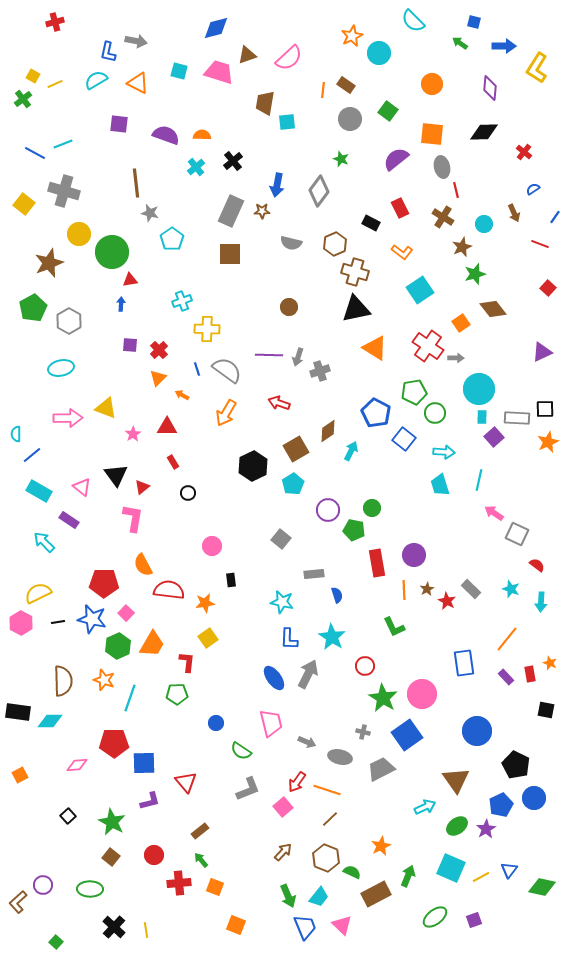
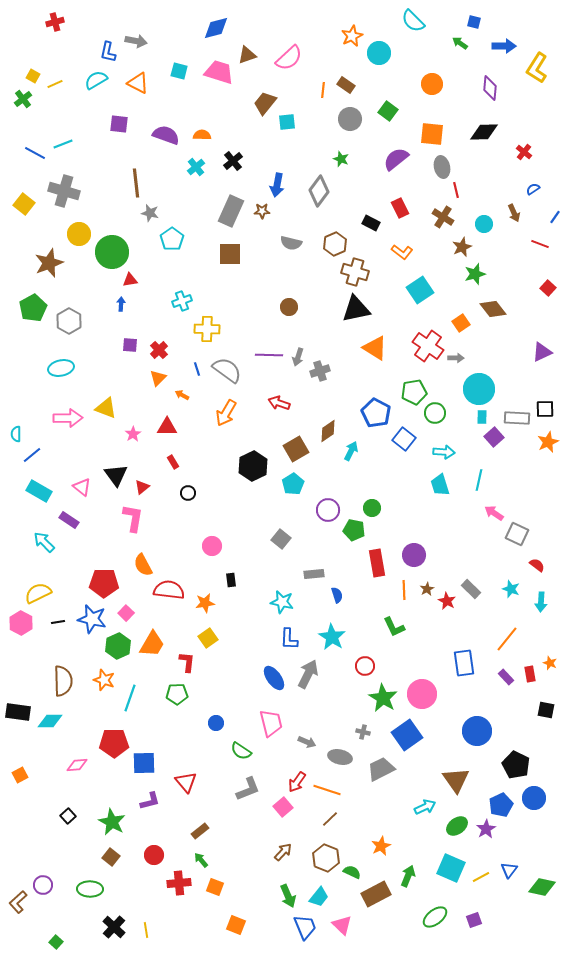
brown trapezoid at (265, 103): rotated 30 degrees clockwise
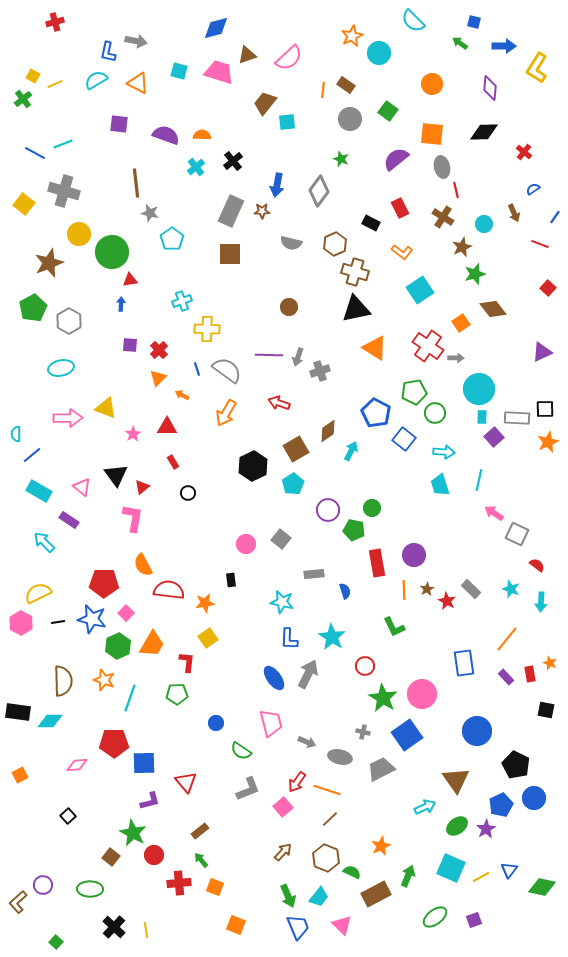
pink circle at (212, 546): moved 34 px right, 2 px up
blue semicircle at (337, 595): moved 8 px right, 4 px up
green star at (112, 822): moved 21 px right, 11 px down
blue trapezoid at (305, 927): moved 7 px left
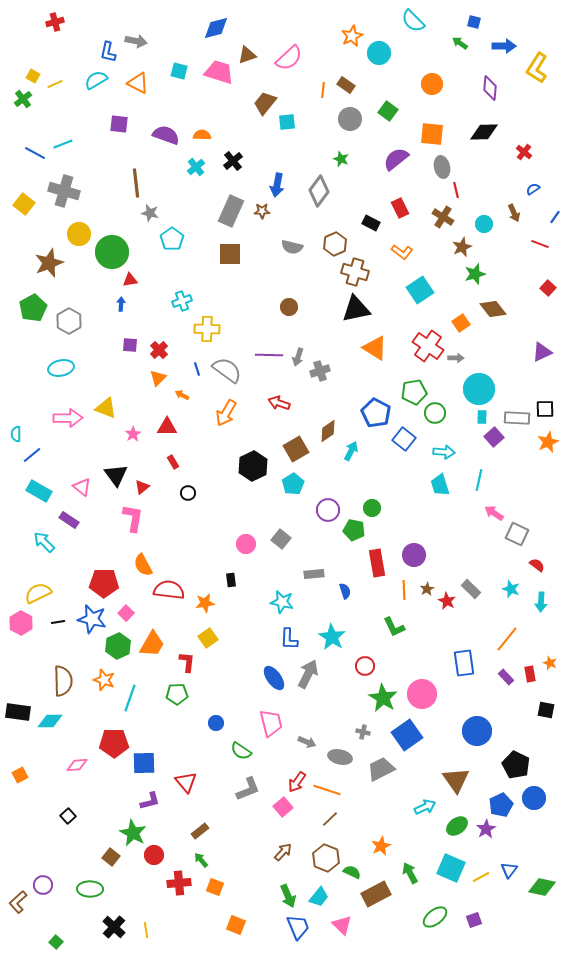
gray semicircle at (291, 243): moved 1 px right, 4 px down
green arrow at (408, 876): moved 2 px right, 3 px up; rotated 50 degrees counterclockwise
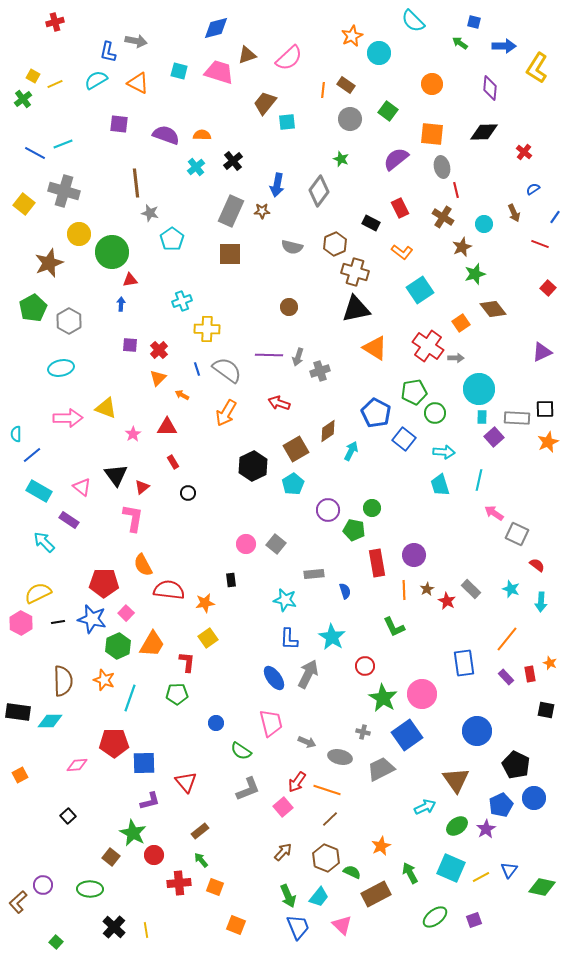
gray square at (281, 539): moved 5 px left, 5 px down
cyan star at (282, 602): moved 3 px right, 2 px up
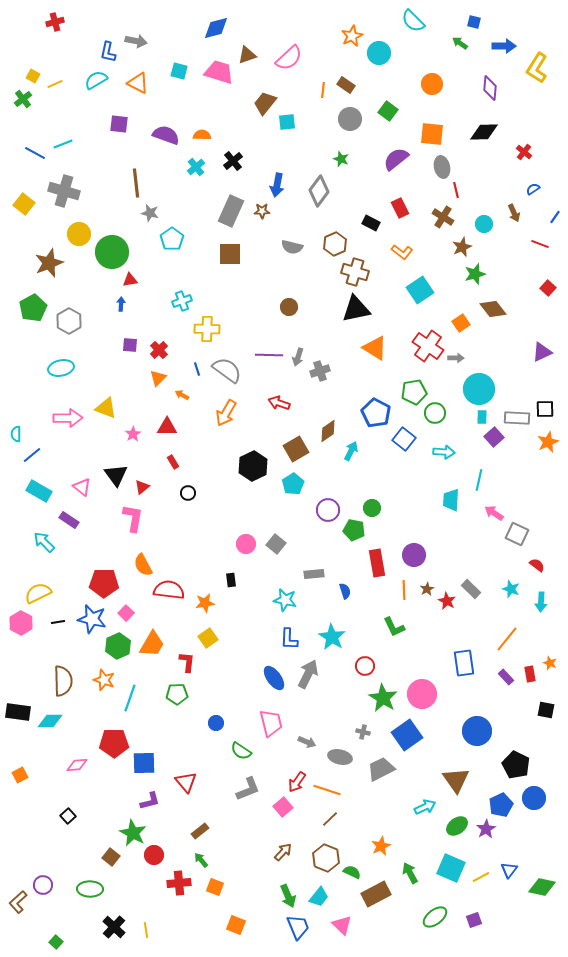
cyan trapezoid at (440, 485): moved 11 px right, 15 px down; rotated 20 degrees clockwise
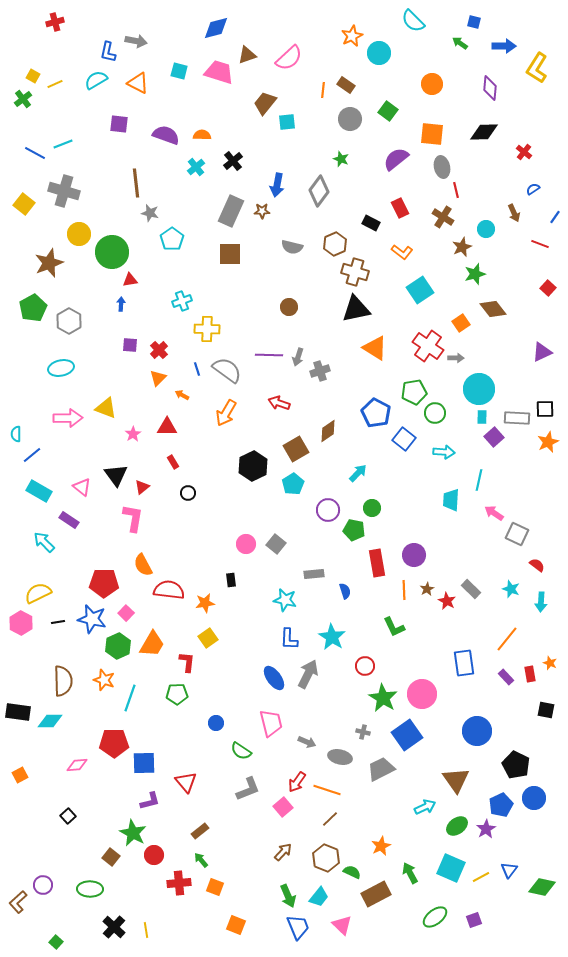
cyan circle at (484, 224): moved 2 px right, 5 px down
cyan arrow at (351, 451): moved 7 px right, 22 px down; rotated 18 degrees clockwise
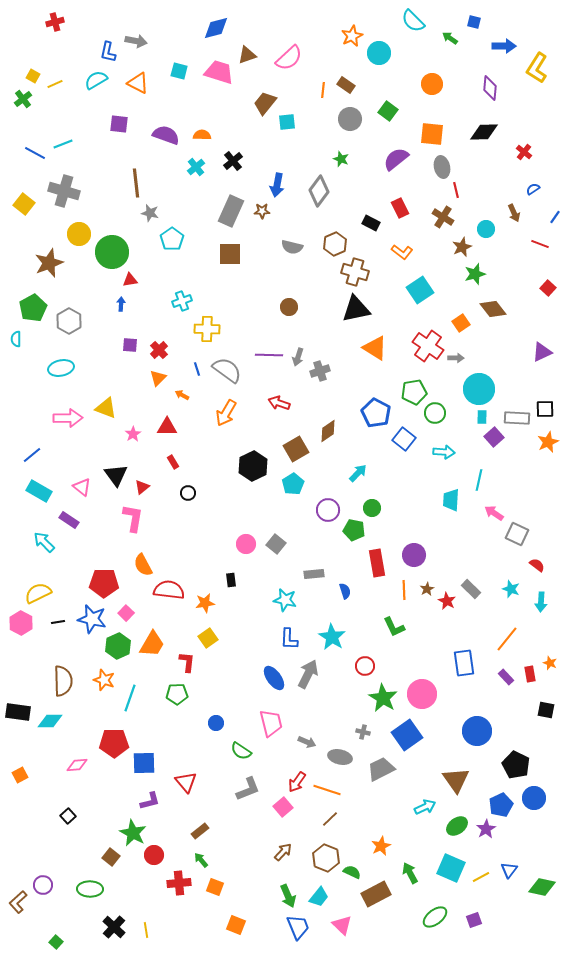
green arrow at (460, 43): moved 10 px left, 5 px up
cyan semicircle at (16, 434): moved 95 px up
